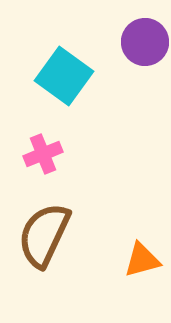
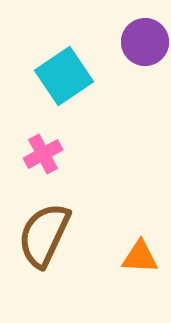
cyan square: rotated 20 degrees clockwise
pink cross: rotated 6 degrees counterclockwise
orange triangle: moved 2 px left, 3 px up; rotated 18 degrees clockwise
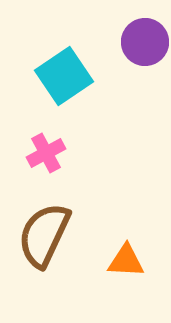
pink cross: moved 3 px right, 1 px up
orange triangle: moved 14 px left, 4 px down
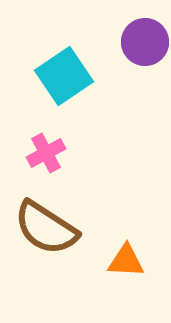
brown semicircle: moved 2 px right, 7 px up; rotated 82 degrees counterclockwise
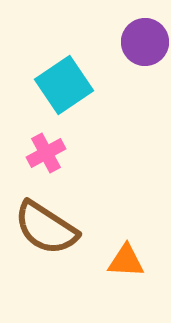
cyan square: moved 9 px down
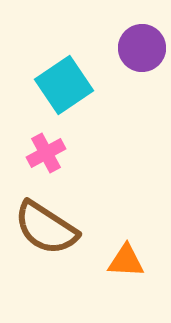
purple circle: moved 3 px left, 6 px down
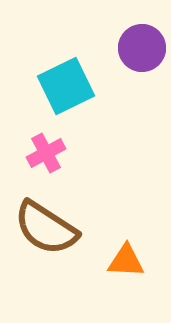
cyan square: moved 2 px right, 1 px down; rotated 8 degrees clockwise
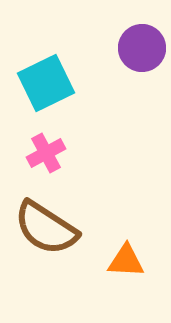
cyan square: moved 20 px left, 3 px up
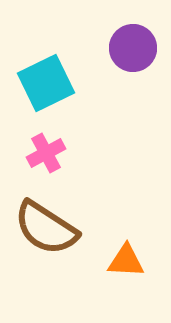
purple circle: moved 9 px left
